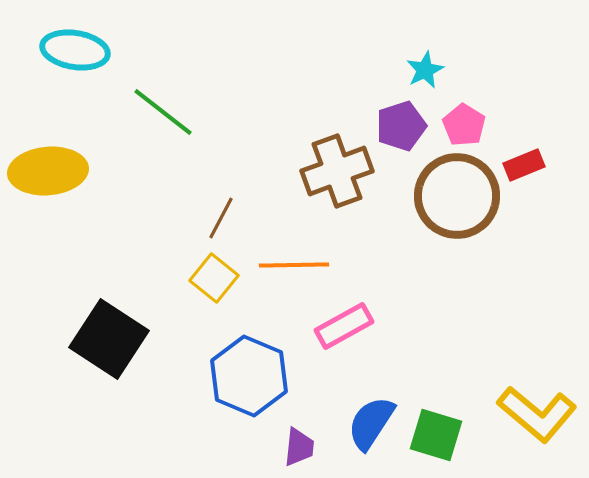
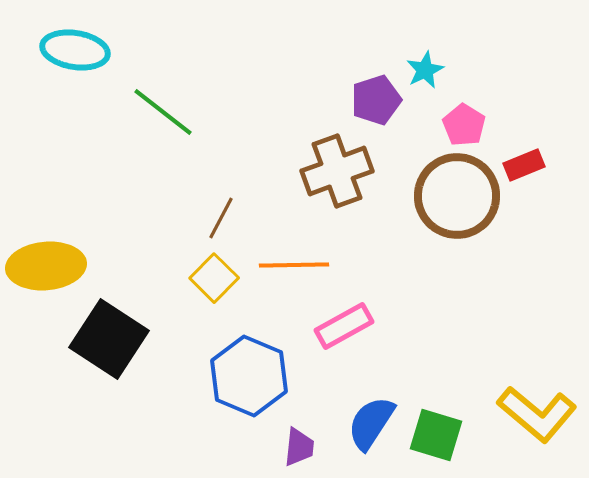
purple pentagon: moved 25 px left, 26 px up
yellow ellipse: moved 2 px left, 95 px down
yellow square: rotated 6 degrees clockwise
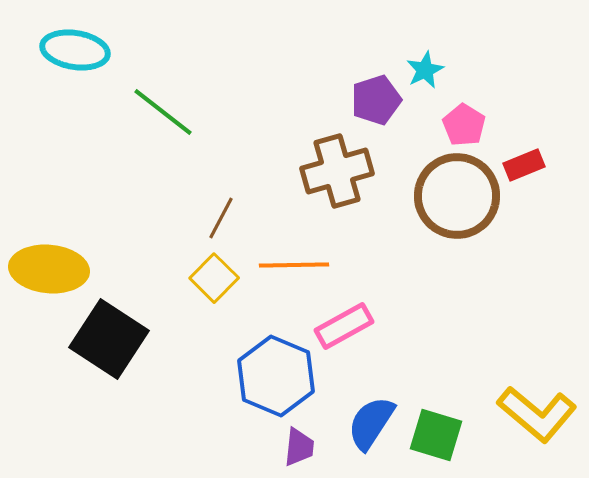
brown cross: rotated 4 degrees clockwise
yellow ellipse: moved 3 px right, 3 px down; rotated 10 degrees clockwise
blue hexagon: moved 27 px right
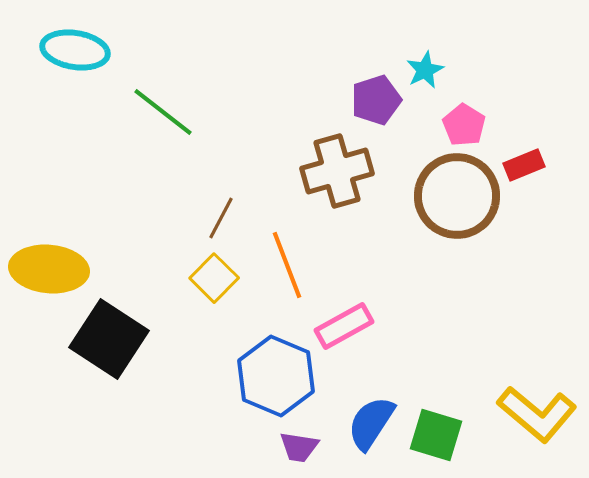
orange line: moved 7 px left; rotated 70 degrees clockwise
purple trapezoid: rotated 93 degrees clockwise
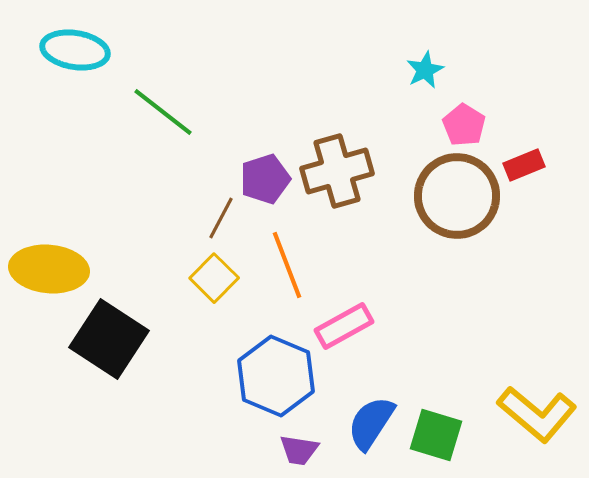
purple pentagon: moved 111 px left, 79 px down
purple trapezoid: moved 3 px down
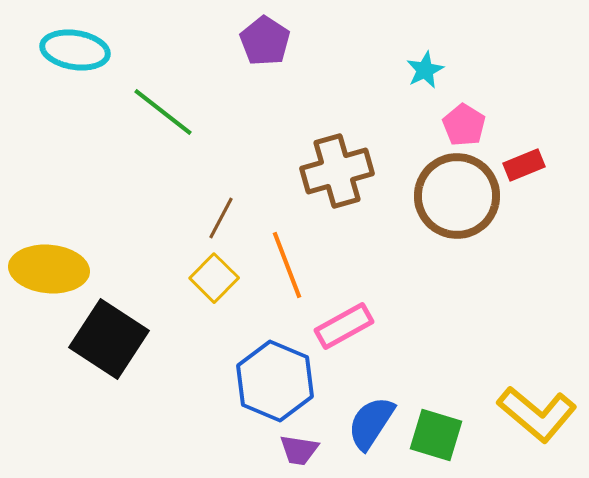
purple pentagon: moved 138 px up; rotated 21 degrees counterclockwise
blue hexagon: moved 1 px left, 5 px down
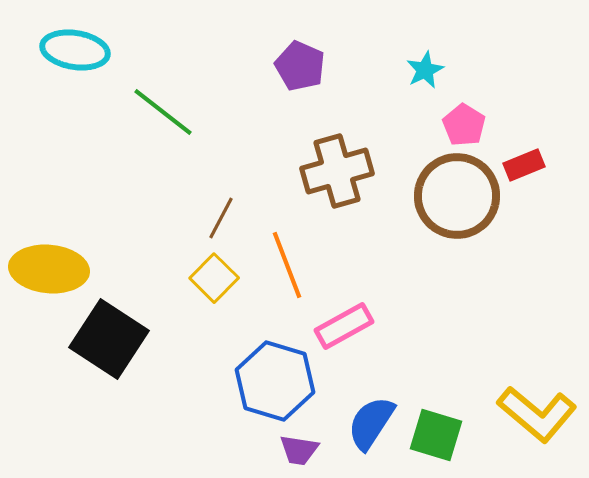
purple pentagon: moved 35 px right, 25 px down; rotated 9 degrees counterclockwise
blue hexagon: rotated 6 degrees counterclockwise
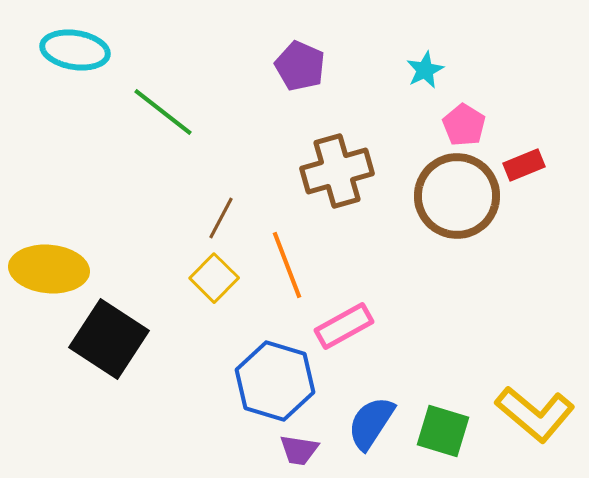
yellow L-shape: moved 2 px left
green square: moved 7 px right, 4 px up
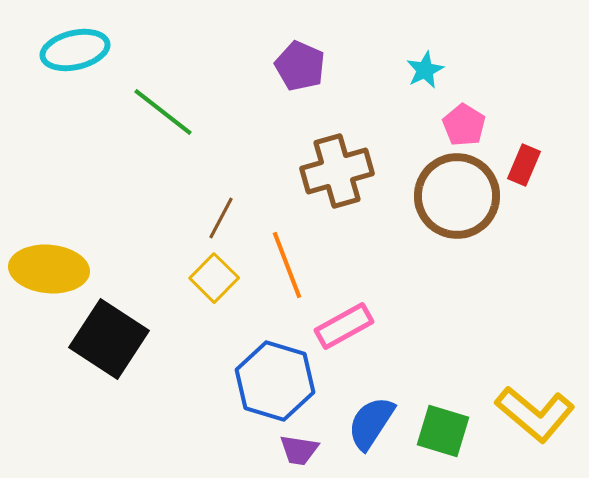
cyan ellipse: rotated 22 degrees counterclockwise
red rectangle: rotated 45 degrees counterclockwise
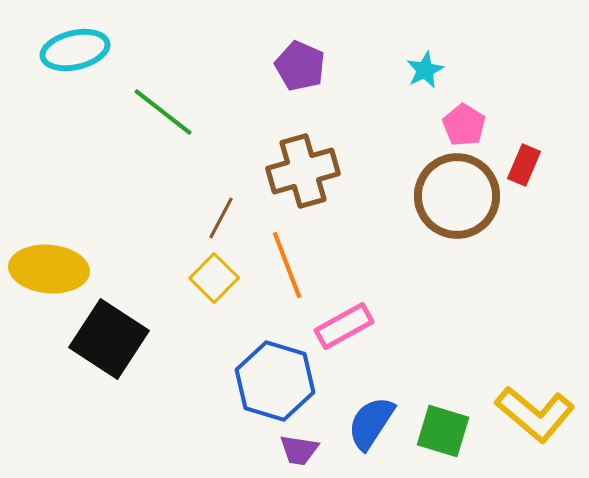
brown cross: moved 34 px left
